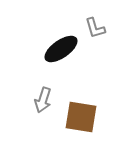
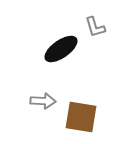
gray L-shape: moved 1 px up
gray arrow: moved 1 px down; rotated 105 degrees counterclockwise
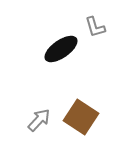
gray arrow: moved 4 px left, 19 px down; rotated 50 degrees counterclockwise
brown square: rotated 24 degrees clockwise
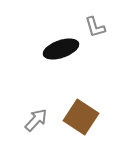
black ellipse: rotated 16 degrees clockwise
gray arrow: moved 3 px left
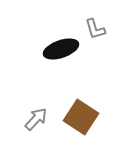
gray L-shape: moved 2 px down
gray arrow: moved 1 px up
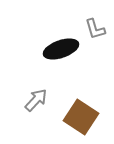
gray arrow: moved 19 px up
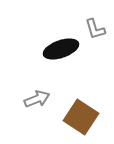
gray arrow: moved 1 px right, 1 px up; rotated 25 degrees clockwise
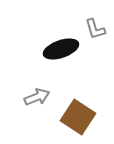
gray arrow: moved 2 px up
brown square: moved 3 px left
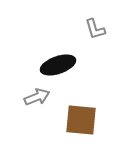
black ellipse: moved 3 px left, 16 px down
brown square: moved 3 px right, 3 px down; rotated 28 degrees counterclockwise
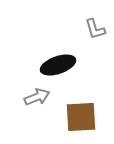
brown square: moved 3 px up; rotated 8 degrees counterclockwise
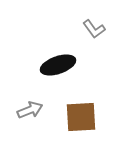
gray L-shape: moved 1 px left; rotated 20 degrees counterclockwise
gray arrow: moved 7 px left, 13 px down
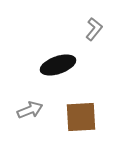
gray L-shape: rotated 105 degrees counterclockwise
